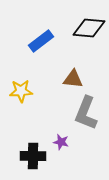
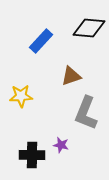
blue rectangle: rotated 10 degrees counterclockwise
brown triangle: moved 2 px left, 3 px up; rotated 25 degrees counterclockwise
yellow star: moved 5 px down
purple star: moved 3 px down
black cross: moved 1 px left, 1 px up
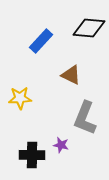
brown triangle: moved 1 px up; rotated 45 degrees clockwise
yellow star: moved 1 px left, 2 px down
gray L-shape: moved 1 px left, 5 px down
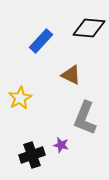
yellow star: rotated 25 degrees counterclockwise
black cross: rotated 20 degrees counterclockwise
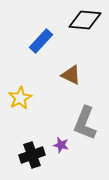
black diamond: moved 4 px left, 8 px up
gray L-shape: moved 5 px down
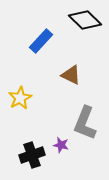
black diamond: rotated 40 degrees clockwise
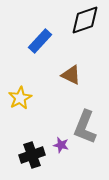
black diamond: rotated 64 degrees counterclockwise
blue rectangle: moved 1 px left
gray L-shape: moved 4 px down
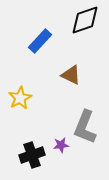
purple star: rotated 21 degrees counterclockwise
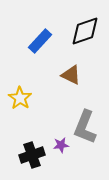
black diamond: moved 11 px down
yellow star: rotated 10 degrees counterclockwise
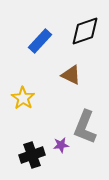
yellow star: moved 3 px right
